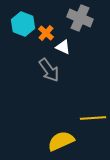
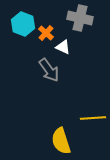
gray cross: rotated 10 degrees counterclockwise
yellow semicircle: rotated 84 degrees counterclockwise
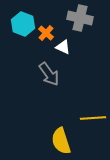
gray arrow: moved 4 px down
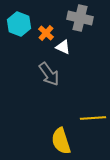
cyan hexagon: moved 4 px left
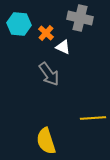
cyan hexagon: rotated 15 degrees counterclockwise
yellow semicircle: moved 15 px left
